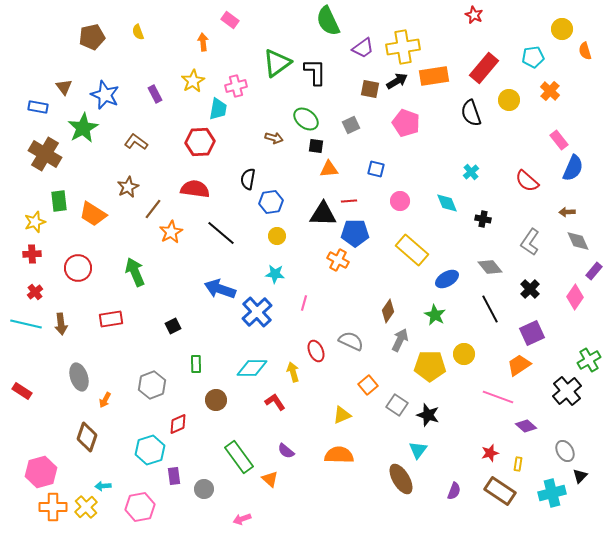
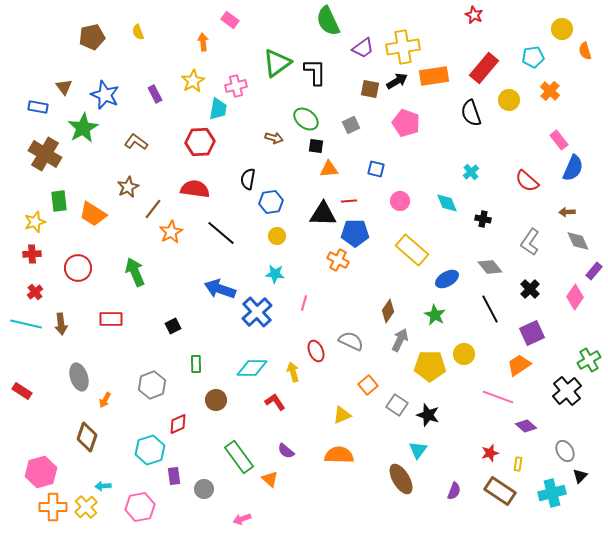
red rectangle at (111, 319): rotated 10 degrees clockwise
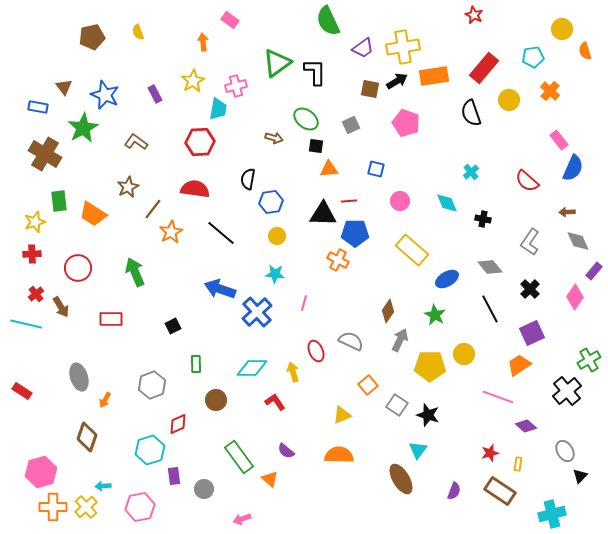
red cross at (35, 292): moved 1 px right, 2 px down
brown arrow at (61, 324): moved 17 px up; rotated 25 degrees counterclockwise
cyan cross at (552, 493): moved 21 px down
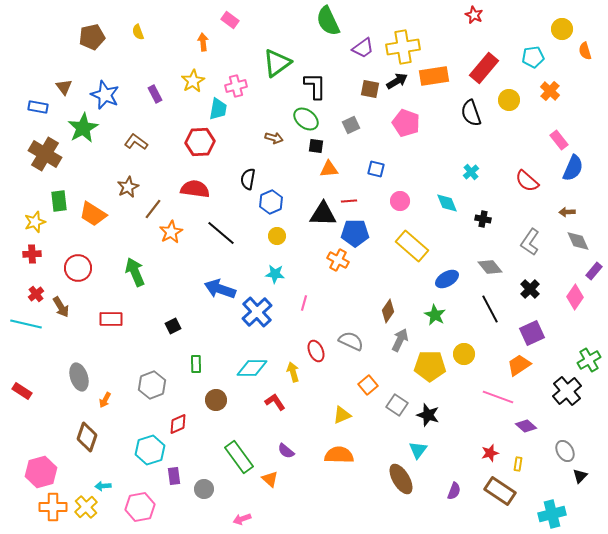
black L-shape at (315, 72): moved 14 px down
blue hexagon at (271, 202): rotated 15 degrees counterclockwise
yellow rectangle at (412, 250): moved 4 px up
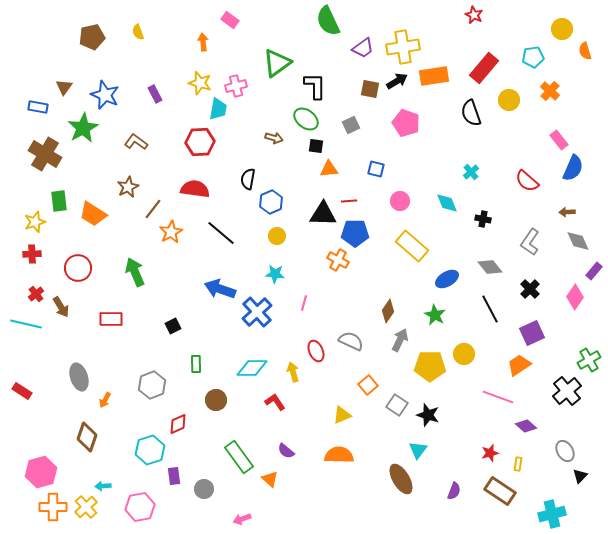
yellow star at (193, 81): moved 7 px right, 2 px down; rotated 25 degrees counterclockwise
brown triangle at (64, 87): rotated 12 degrees clockwise
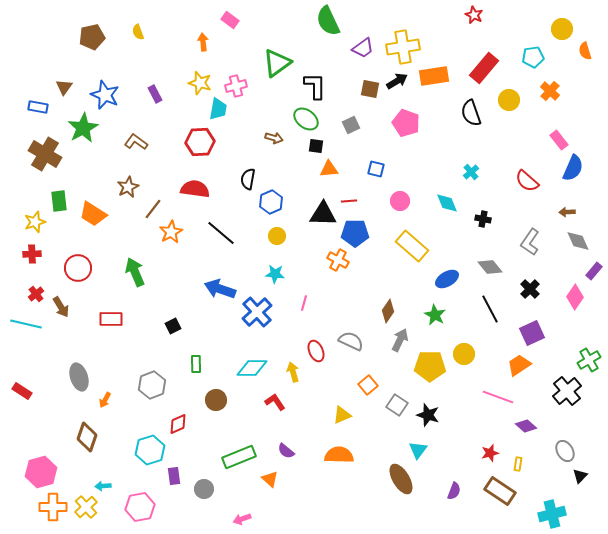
green rectangle at (239, 457): rotated 76 degrees counterclockwise
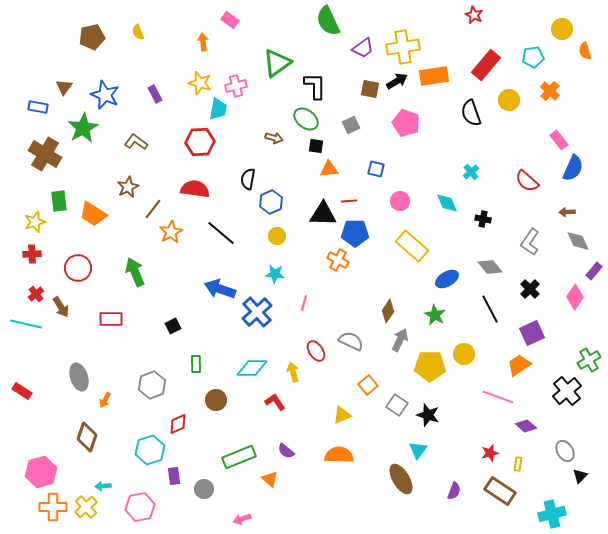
red rectangle at (484, 68): moved 2 px right, 3 px up
red ellipse at (316, 351): rotated 10 degrees counterclockwise
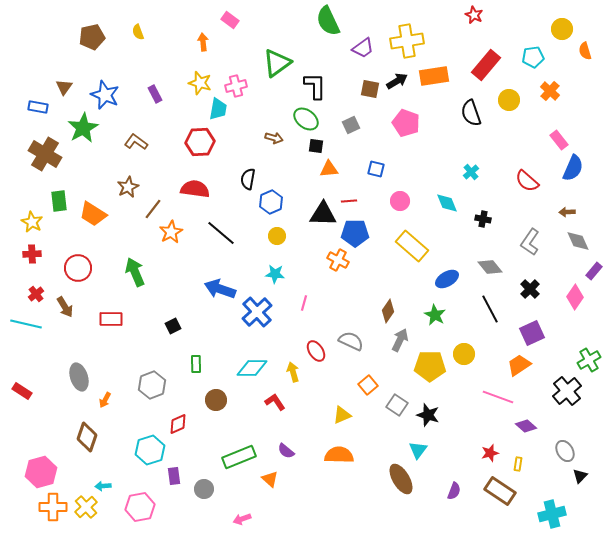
yellow cross at (403, 47): moved 4 px right, 6 px up
yellow star at (35, 222): moved 3 px left; rotated 25 degrees counterclockwise
brown arrow at (61, 307): moved 4 px right
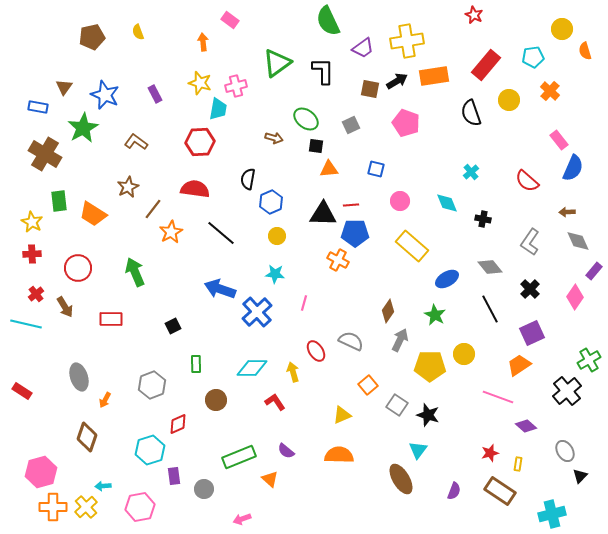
black L-shape at (315, 86): moved 8 px right, 15 px up
red line at (349, 201): moved 2 px right, 4 px down
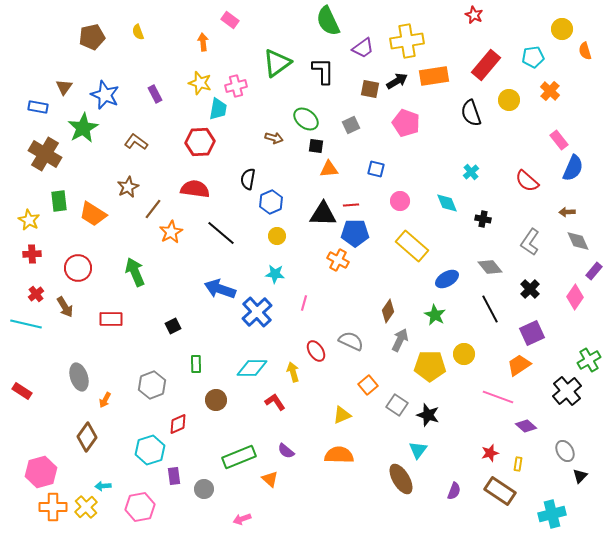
yellow star at (32, 222): moved 3 px left, 2 px up
brown diamond at (87, 437): rotated 16 degrees clockwise
